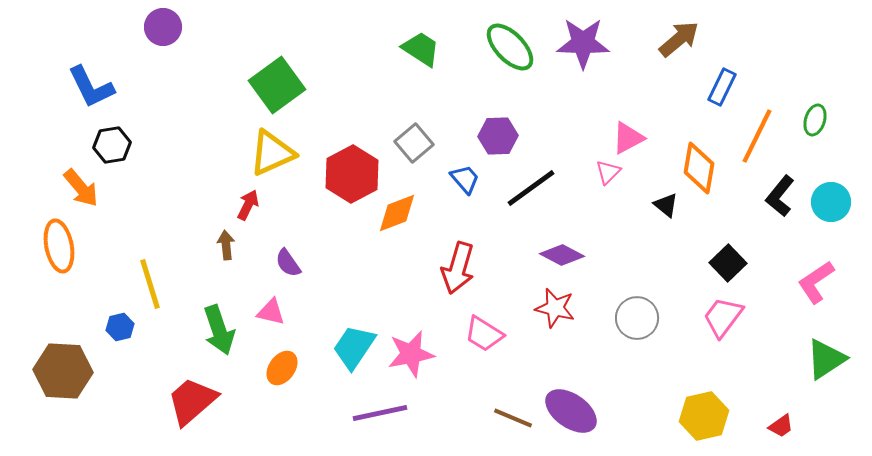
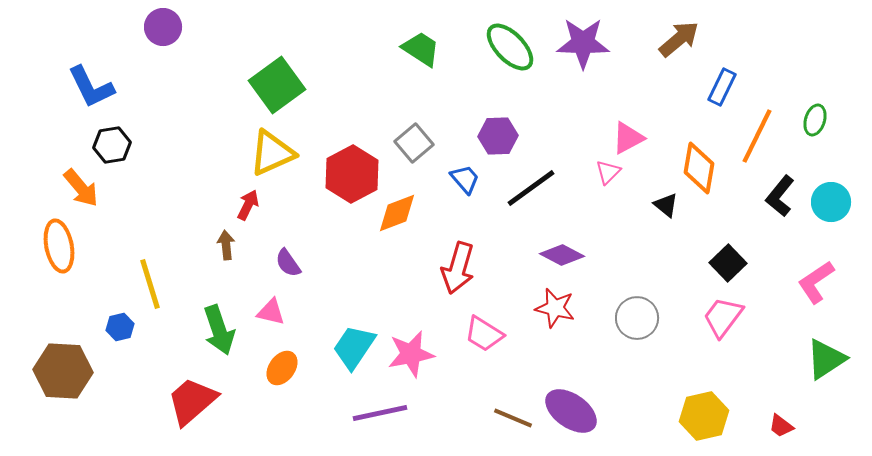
red trapezoid at (781, 426): rotated 72 degrees clockwise
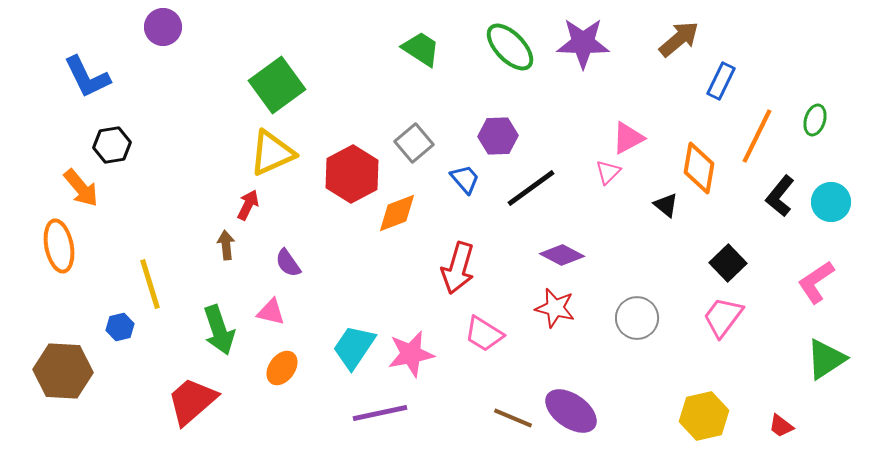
blue L-shape at (91, 87): moved 4 px left, 10 px up
blue rectangle at (722, 87): moved 1 px left, 6 px up
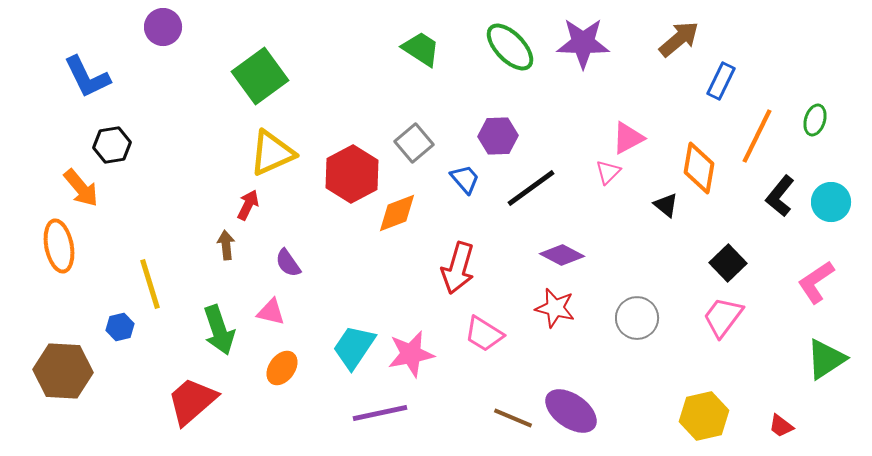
green square at (277, 85): moved 17 px left, 9 px up
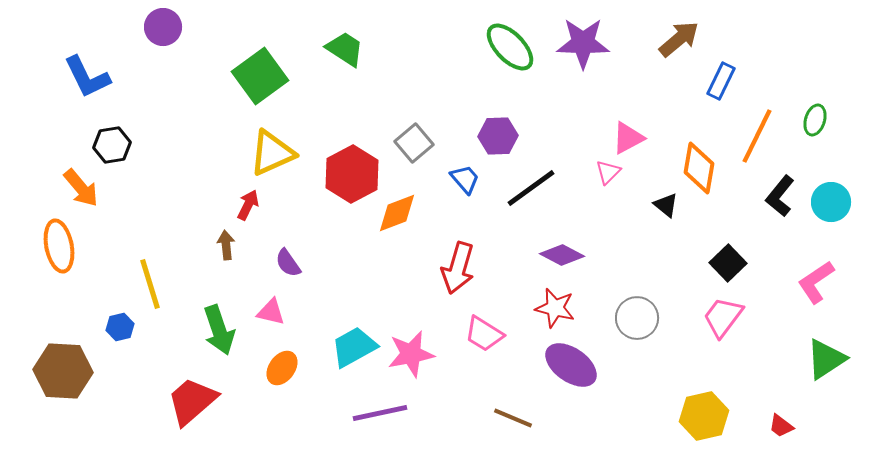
green trapezoid at (421, 49): moved 76 px left
cyan trapezoid at (354, 347): rotated 27 degrees clockwise
purple ellipse at (571, 411): moved 46 px up
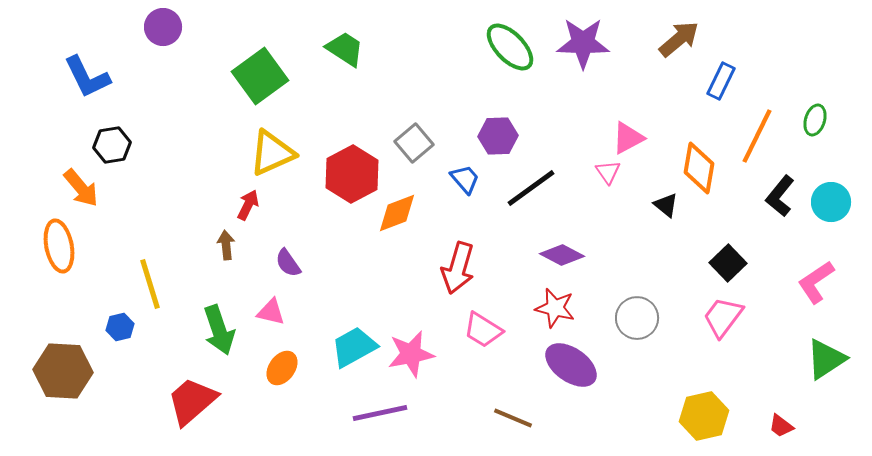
pink triangle at (608, 172): rotated 20 degrees counterclockwise
pink trapezoid at (484, 334): moved 1 px left, 4 px up
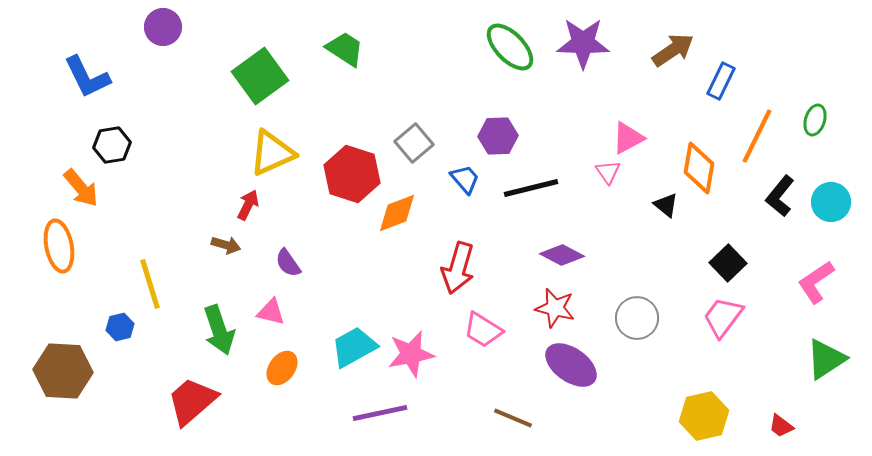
brown arrow at (679, 39): moved 6 px left, 11 px down; rotated 6 degrees clockwise
red hexagon at (352, 174): rotated 14 degrees counterclockwise
black line at (531, 188): rotated 22 degrees clockwise
brown arrow at (226, 245): rotated 112 degrees clockwise
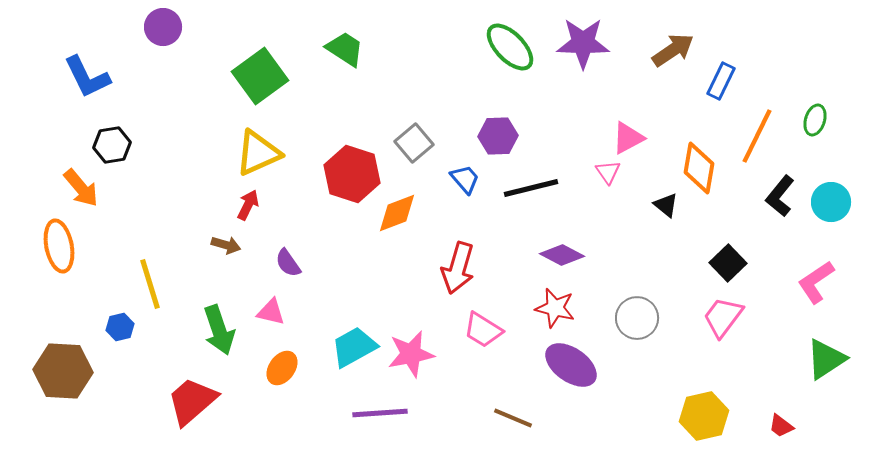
yellow triangle at (272, 153): moved 14 px left
purple line at (380, 413): rotated 8 degrees clockwise
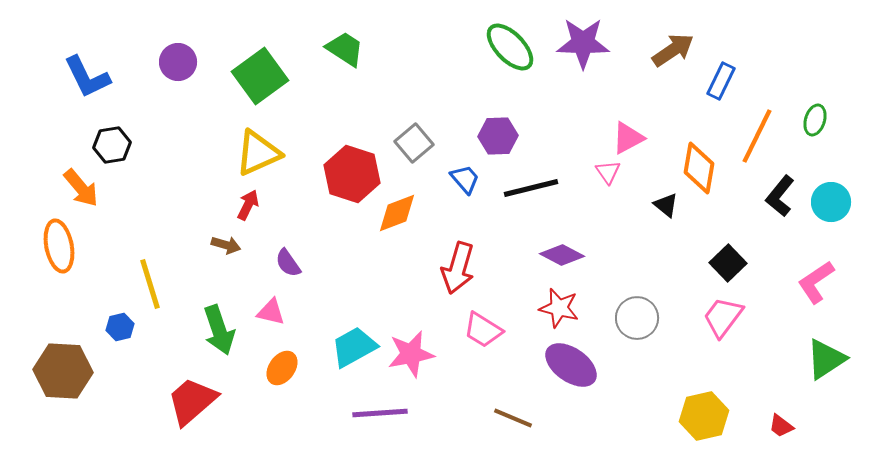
purple circle at (163, 27): moved 15 px right, 35 px down
red star at (555, 308): moved 4 px right
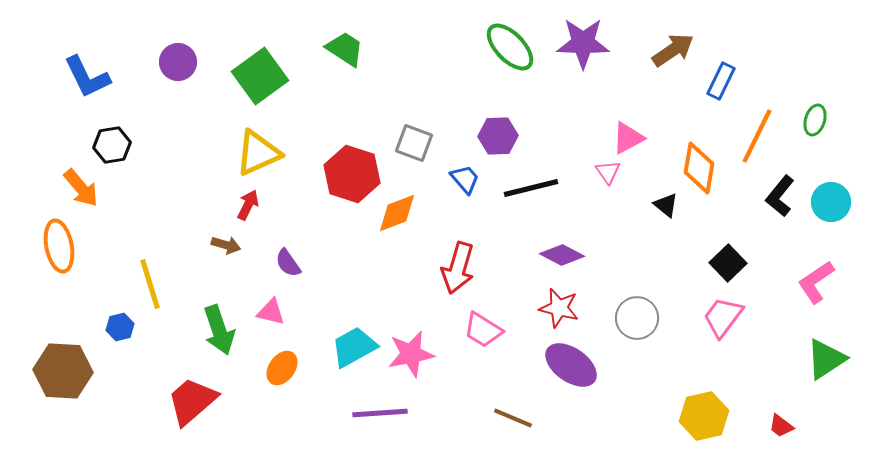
gray square at (414, 143): rotated 30 degrees counterclockwise
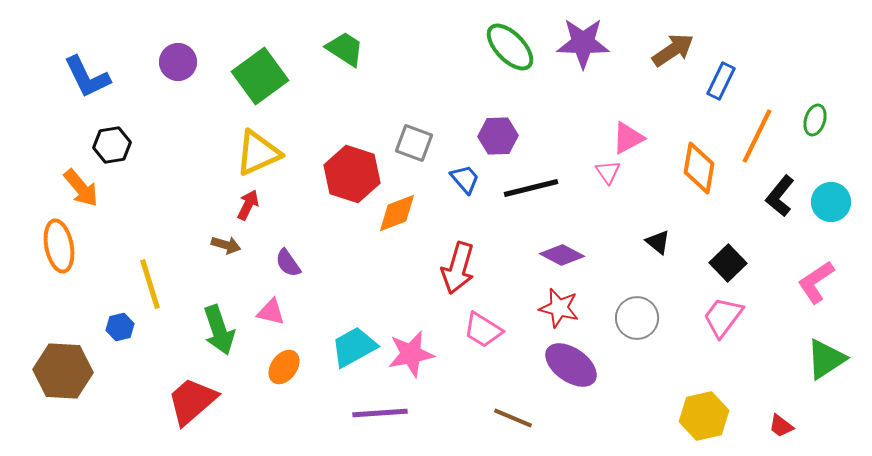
black triangle at (666, 205): moved 8 px left, 37 px down
orange ellipse at (282, 368): moved 2 px right, 1 px up
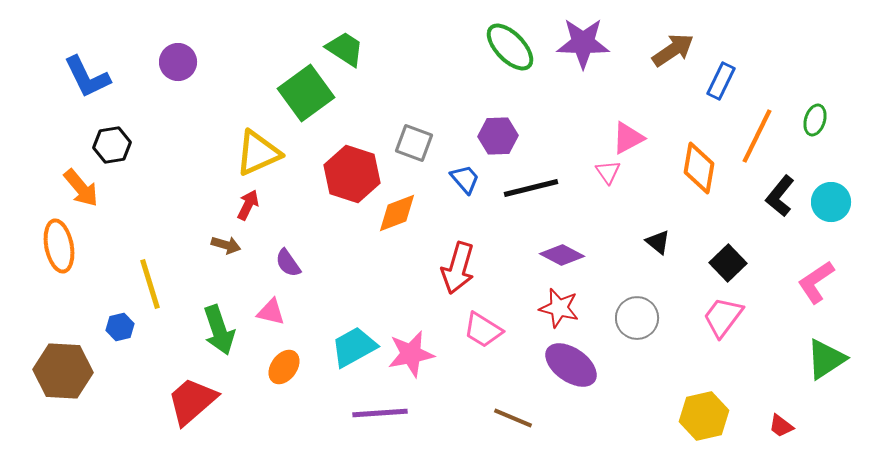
green square at (260, 76): moved 46 px right, 17 px down
